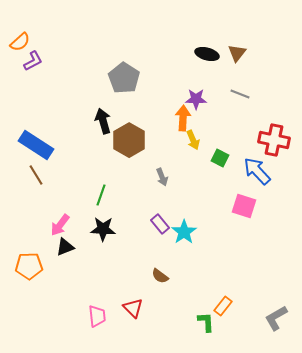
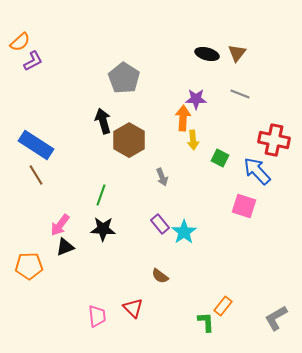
yellow arrow: rotated 18 degrees clockwise
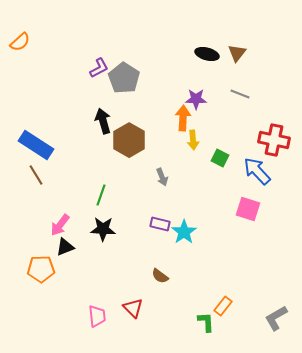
purple L-shape: moved 66 px right, 7 px down
pink square: moved 4 px right, 3 px down
purple rectangle: rotated 36 degrees counterclockwise
orange pentagon: moved 12 px right, 3 px down
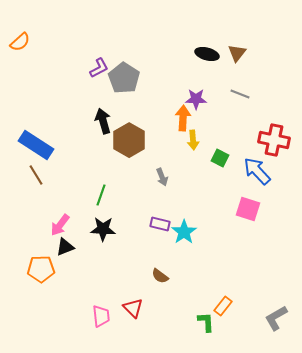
pink trapezoid: moved 4 px right
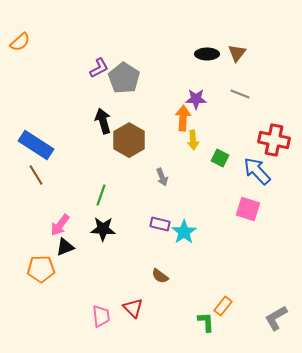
black ellipse: rotated 15 degrees counterclockwise
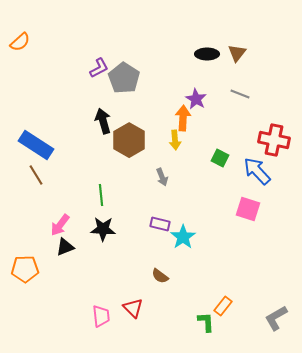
purple star: rotated 30 degrees clockwise
yellow arrow: moved 18 px left
green line: rotated 25 degrees counterclockwise
cyan star: moved 1 px left, 5 px down
orange pentagon: moved 16 px left
